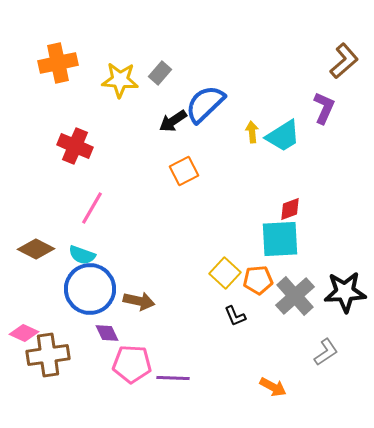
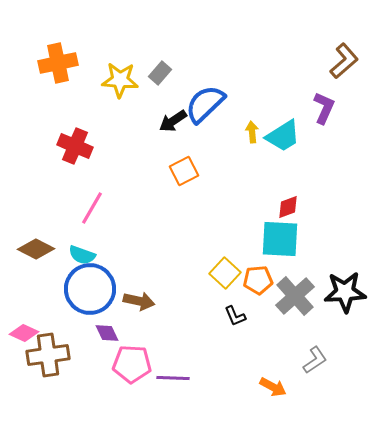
red diamond: moved 2 px left, 2 px up
cyan square: rotated 6 degrees clockwise
gray L-shape: moved 11 px left, 8 px down
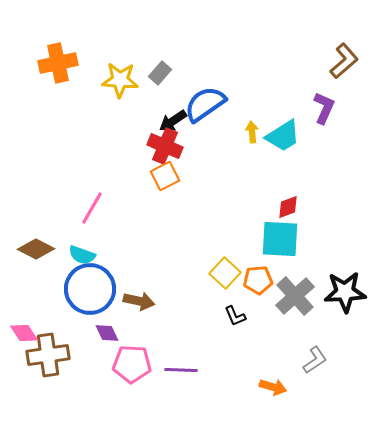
blue semicircle: rotated 9 degrees clockwise
red cross: moved 90 px right
orange square: moved 19 px left, 5 px down
pink diamond: rotated 32 degrees clockwise
purple line: moved 8 px right, 8 px up
orange arrow: rotated 12 degrees counterclockwise
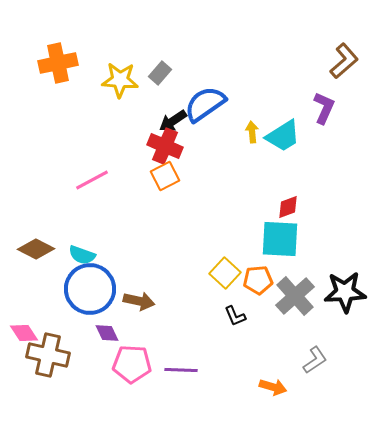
pink line: moved 28 px up; rotated 32 degrees clockwise
brown cross: rotated 21 degrees clockwise
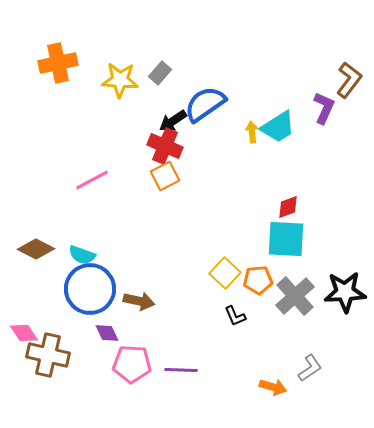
brown L-shape: moved 5 px right, 19 px down; rotated 12 degrees counterclockwise
cyan trapezoid: moved 5 px left, 9 px up
cyan square: moved 6 px right
gray L-shape: moved 5 px left, 8 px down
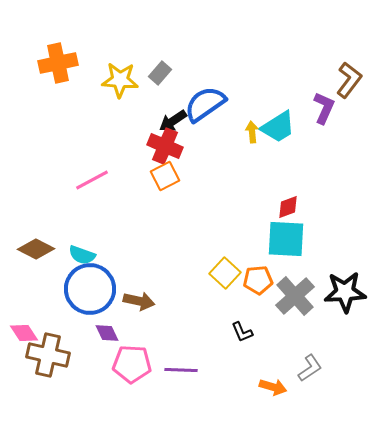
black L-shape: moved 7 px right, 16 px down
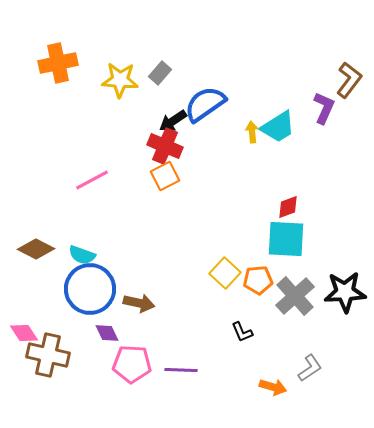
brown arrow: moved 2 px down
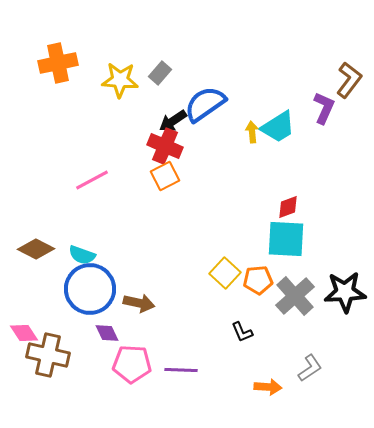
orange arrow: moved 5 px left; rotated 12 degrees counterclockwise
